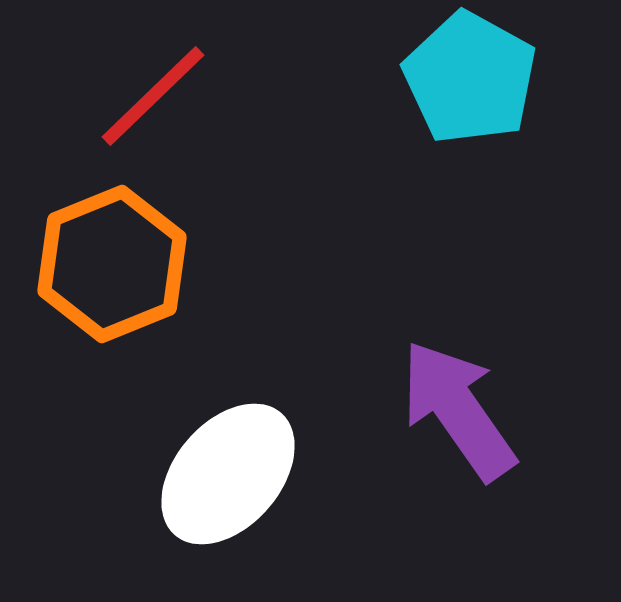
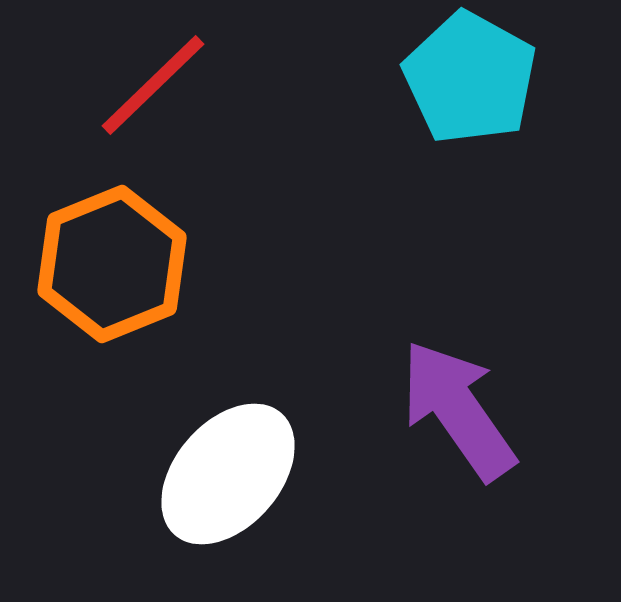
red line: moved 11 px up
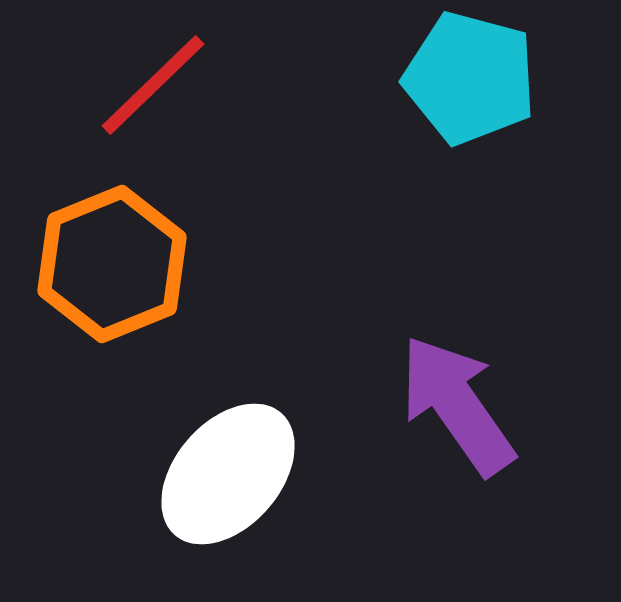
cyan pentagon: rotated 14 degrees counterclockwise
purple arrow: moved 1 px left, 5 px up
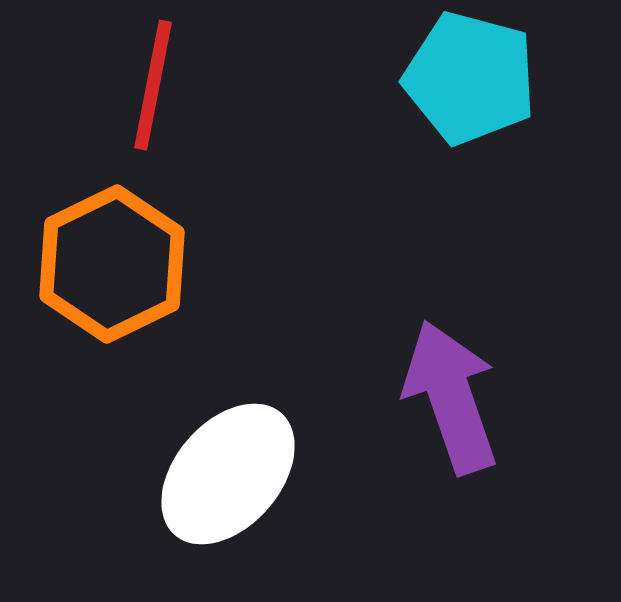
red line: rotated 35 degrees counterclockwise
orange hexagon: rotated 4 degrees counterclockwise
purple arrow: moved 6 px left, 8 px up; rotated 16 degrees clockwise
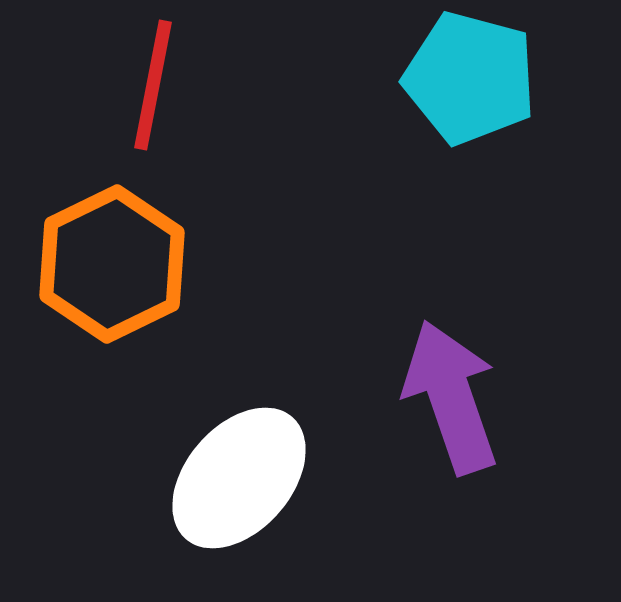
white ellipse: moved 11 px right, 4 px down
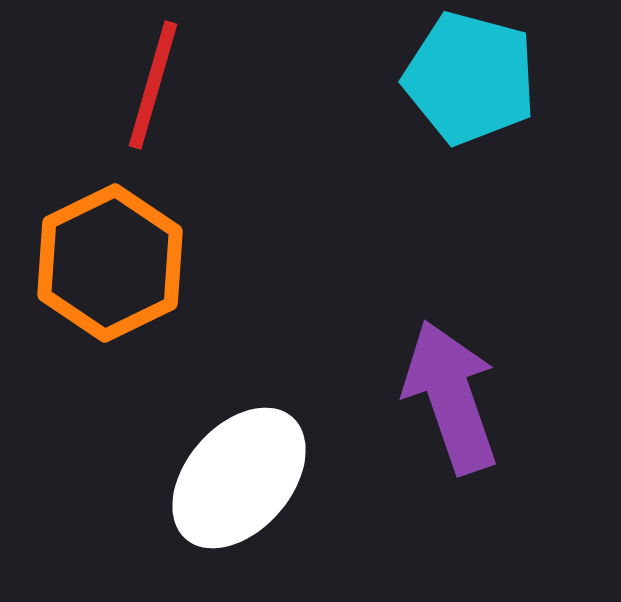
red line: rotated 5 degrees clockwise
orange hexagon: moved 2 px left, 1 px up
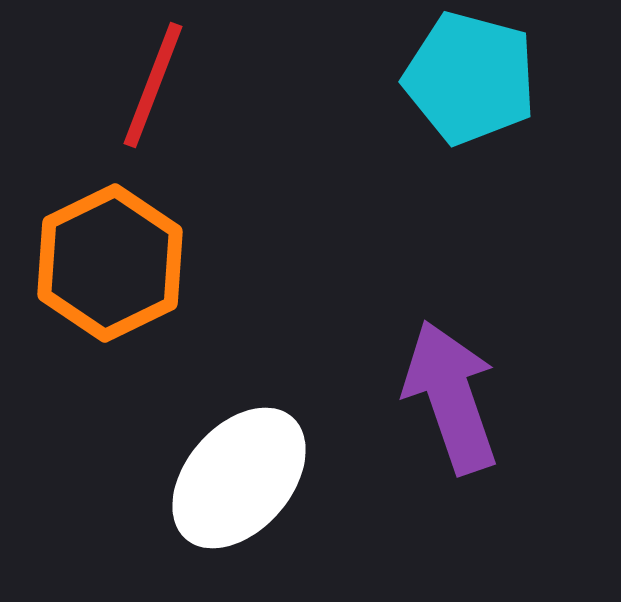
red line: rotated 5 degrees clockwise
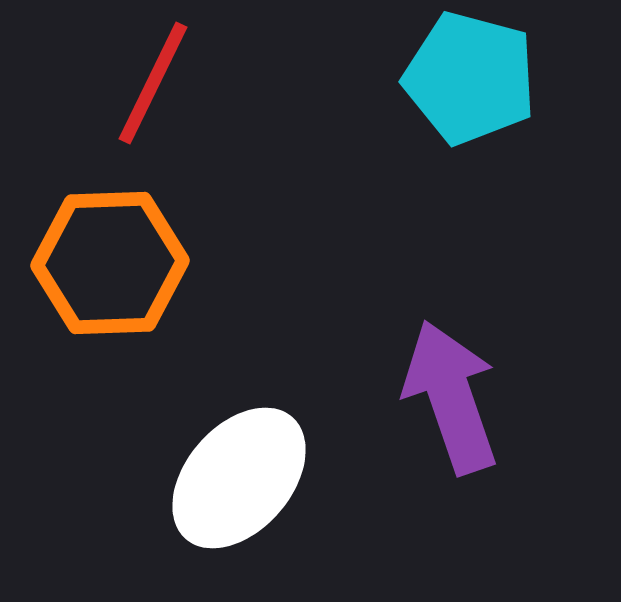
red line: moved 2 px up; rotated 5 degrees clockwise
orange hexagon: rotated 24 degrees clockwise
